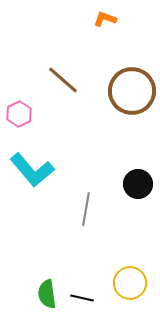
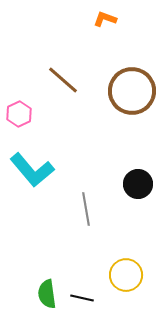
gray line: rotated 20 degrees counterclockwise
yellow circle: moved 4 px left, 8 px up
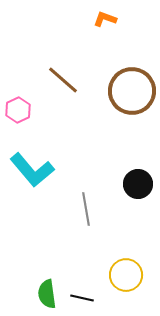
pink hexagon: moved 1 px left, 4 px up
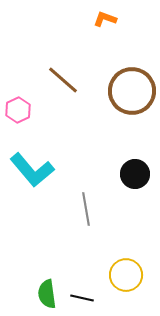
black circle: moved 3 px left, 10 px up
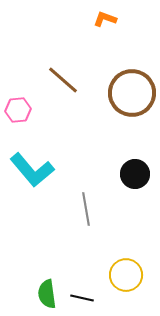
brown circle: moved 2 px down
pink hexagon: rotated 20 degrees clockwise
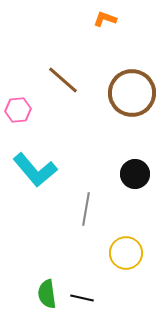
cyan L-shape: moved 3 px right
gray line: rotated 20 degrees clockwise
yellow circle: moved 22 px up
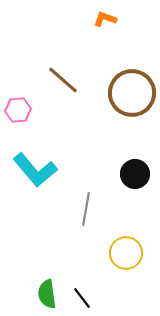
black line: rotated 40 degrees clockwise
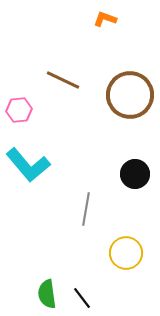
brown line: rotated 16 degrees counterclockwise
brown circle: moved 2 px left, 2 px down
pink hexagon: moved 1 px right
cyan L-shape: moved 7 px left, 5 px up
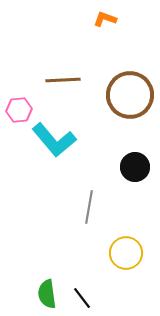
brown line: rotated 28 degrees counterclockwise
cyan L-shape: moved 26 px right, 25 px up
black circle: moved 7 px up
gray line: moved 3 px right, 2 px up
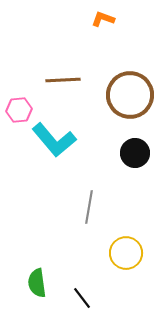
orange L-shape: moved 2 px left
black circle: moved 14 px up
green semicircle: moved 10 px left, 11 px up
